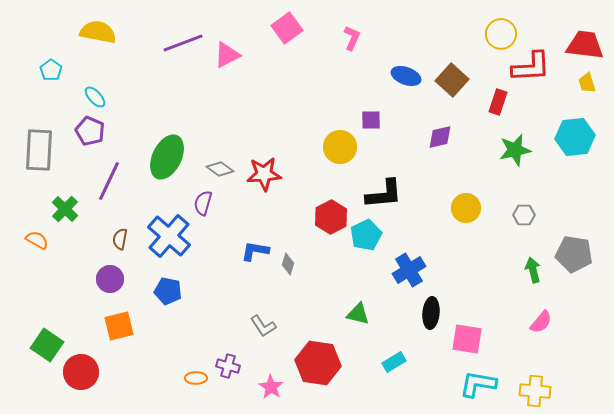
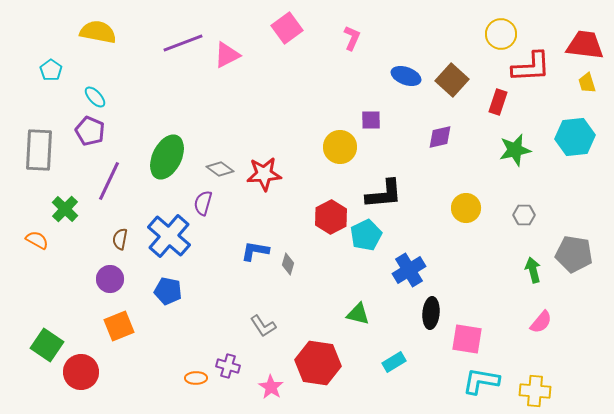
orange square at (119, 326): rotated 8 degrees counterclockwise
cyan L-shape at (478, 384): moved 3 px right, 3 px up
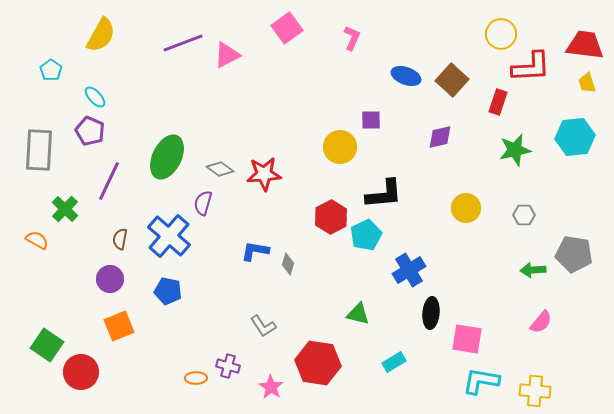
yellow semicircle at (98, 32): moved 3 px right, 3 px down; rotated 108 degrees clockwise
green arrow at (533, 270): rotated 80 degrees counterclockwise
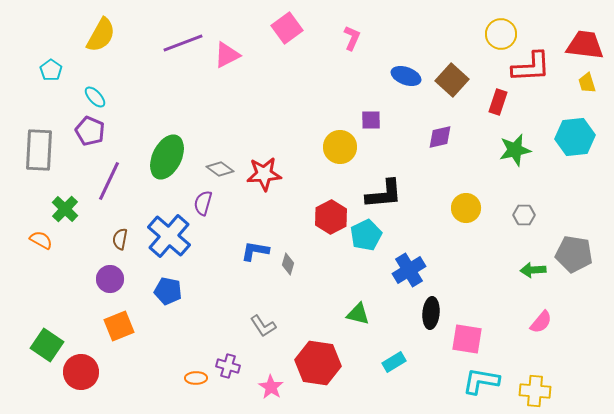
orange semicircle at (37, 240): moved 4 px right
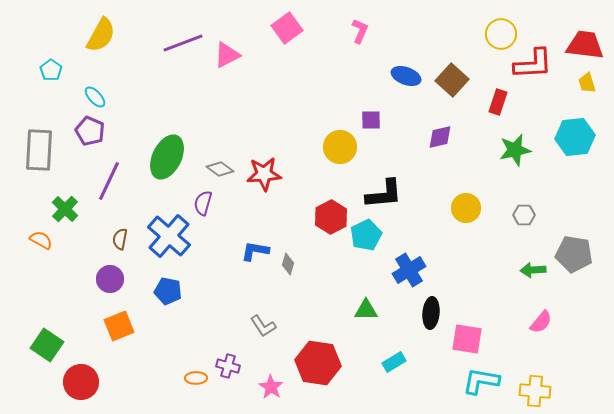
pink L-shape at (352, 38): moved 8 px right, 7 px up
red L-shape at (531, 67): moved 2 px right, 3 px up
green triangle at (358, 314): moved 8 px right, 4 px up; rotated 15 degrees counterclockwise
red circle at (81, 372): moved 10 px down
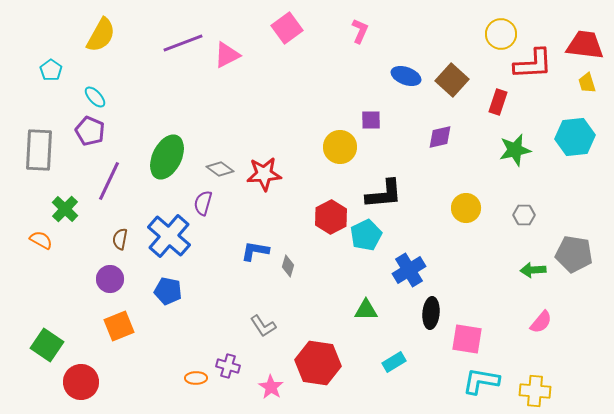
gray diamond at (288, 264): moved 2 px down
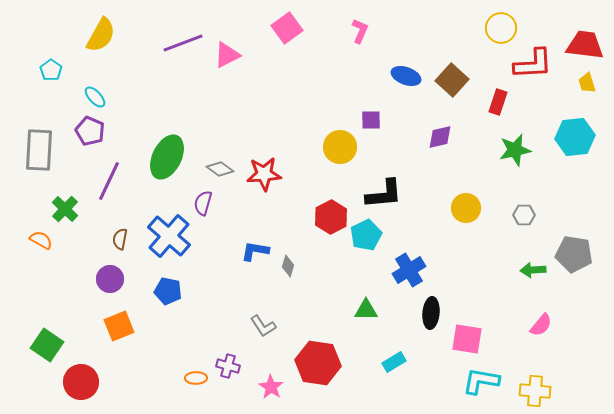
yellow circle at (501, 34): moved 6 px up
pink semicircle at (541, 322): moved 3 px down
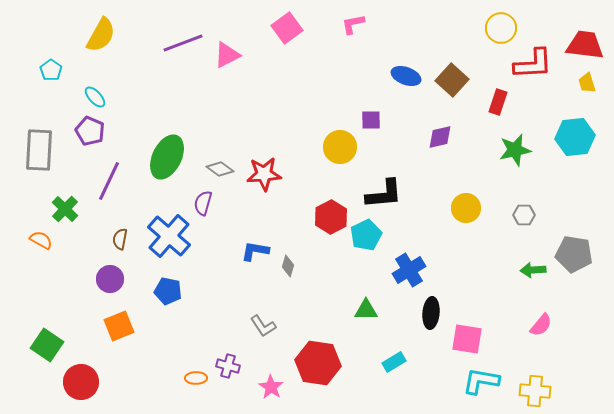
pink L-shape at (360, 31): moved 7 px left, 7 px up; rotated 125 degrees counterclockwise
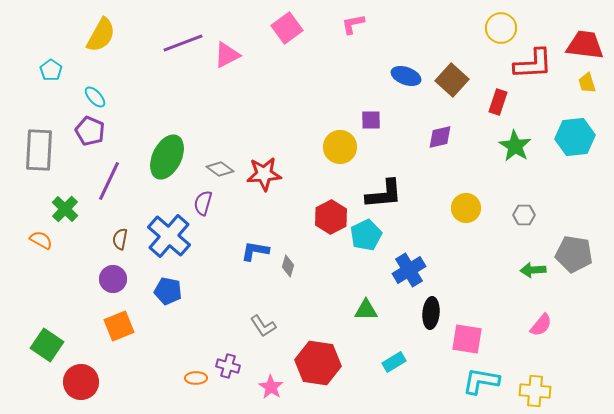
green star at (515, 150): moved 4 px up; rotated 28 degrees counterclockwise
purple circle at (110, 279): moved 3 px right
